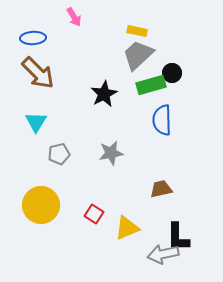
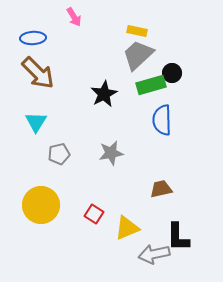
gray arrow: moved 9 px left
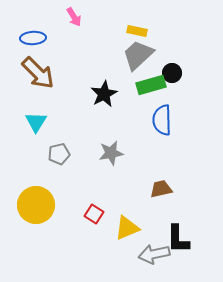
yellow circle: moved 5 px left
black L-shape: moved 2 px down
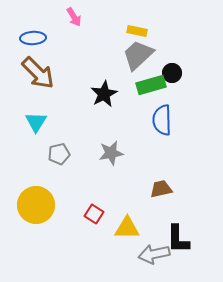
yellow triangle: rotated 24 degrees clockwise
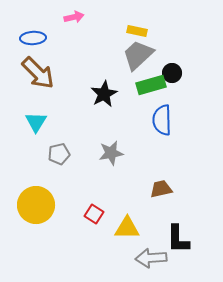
pink arrow: rotated 72 degrees counterclockwise
gray arrow: moved 3 px left, 4 px down; rotated 8 degrees clockwise
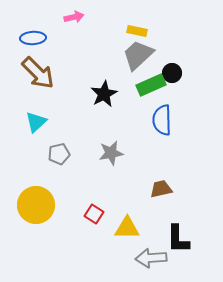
green rectangle: rotated 8 degrees counterclockwise
cyan triangle: rotated 15 degrees clockwise
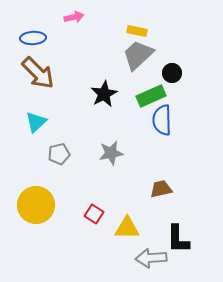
green rectangle: moved 11 px down
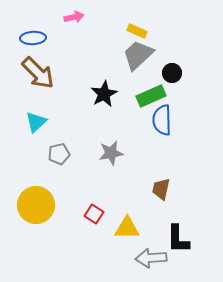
yellow rectangle: rotated 12 degrees clockwise
brown trapezoid: rotated 65 degrees counterclockwise
